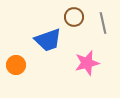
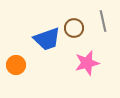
brown circle: moved 11 px down
gray line: moved 2 px up
blue trapezoid: moved 1 px left, 1 px up
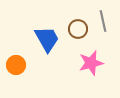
brown circle: moved 4 px right, 1 px down
blue trapezoid: rotated 100 degrees counterclockwise
pink star: moved 4 px right
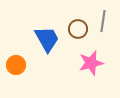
gray line: rotated 20 degrees clockwise
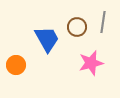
gray line: moved 1 px down
brown circle: moved 1 px left, 2 px up
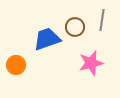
gray line: moved 1 px left, 2 px up
brown circle: moved 2 px left
blue trapezoid: rotated 80 degrees counterclockwise
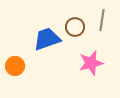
orange circle: moved 1 px left, 1 px down
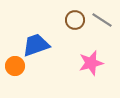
gray line: rotated 65 degrees counterclockwise
brown circle: moved 7 px up
blue trapezoid: moved 11 px left, 6 px down
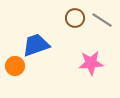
brown circle: moved 2 px up
pink star: rotated 10 degrees clockwise
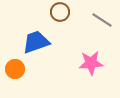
brown circle: moved 15 px left, 6 px up
blue trapezoid: moved 3 px up
orange circle: moved 3 px down
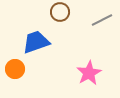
gray line: rotated 60 degrees counterclockwise
pink star: moved 2 px left, 10 px down; rotated 25 degrees counterclockwise
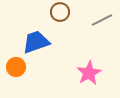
orange circle: moved 1 px right, 2 px up
